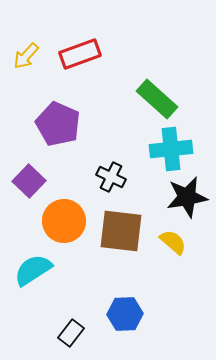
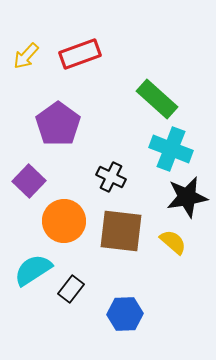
purple pentagon: rotated 12 degrees clockwise
cyan cross: rotated 27 degrees clockwise
black rectangle: moved 44 px up
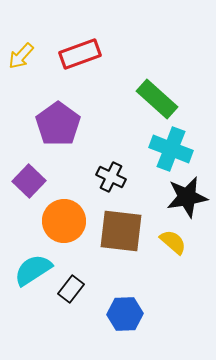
yellow arrow: moved 5 px left
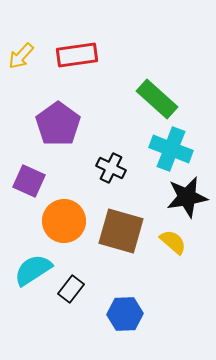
red rectangle: moved 3 px left, 1 px down; rotated 12 degrees clockwise
black cross: moved 9 px up
purple square: rotated 20 degrees counterclockwise
brown square: rotated 9 degrees clockwise
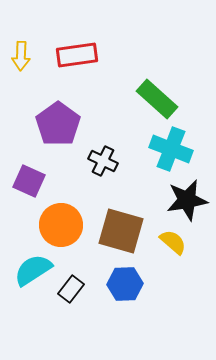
yellow arrow: rotated 40 degrees counterclockwise
black cross: moved 8 px left, 7 px up
black star: moved 3 px down
orange circle: moved 3 px left, 4 px down
blue hexagon: moved 30 px up
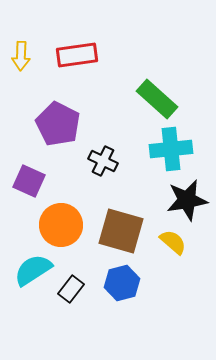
purple pentagon: rotated 9 degrees counterclockwise
cyan cross: rotated 27 degrees counterclockwise
blue hexagon: moved 3 px left, 1 px up; rotated 12 degrees counterclockwise
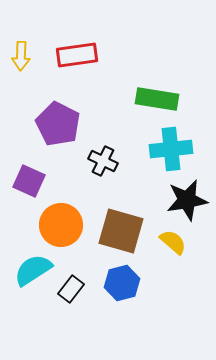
green rectangle: rotated 33 degrees counterclockwise
